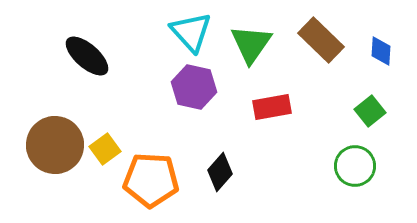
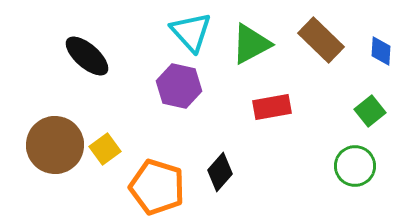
green triangle: rotated 27 degrees clockwise
purple hexagon: moved 15 px left, 1 px up
orange pentagon: moved 6 px right, 7 px down; rotated 14 degrees clockwise
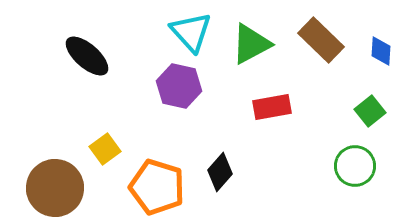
brown circle: moved 43 px down
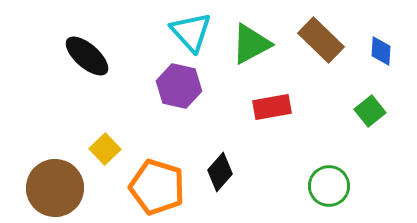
yellow square: rotated 8 degrees counterclockwise
green circle: moved 26 px left, 20 px down
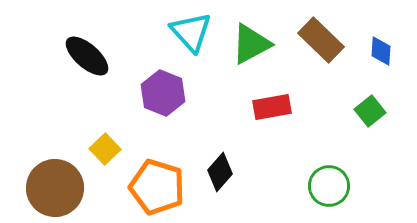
purple hexagon: moved 16 px left, 7 px down; rotated 9 degrees clockwise
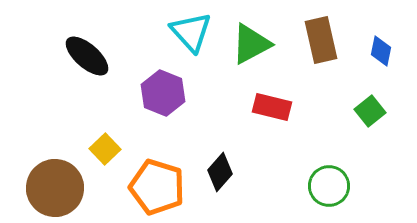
brown rectangle: rotated 33 degrees clockwise
blue diamond: rotated 8 degrees clockwise
red rectangle: rotated 24 degrees clockwise
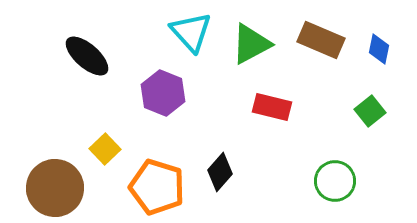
brown rectangle: rotated 54 degrees counterclockwise
blue diamond: moved 2 px left, 2 px up
green circle: moved 6 px right, 5 px up
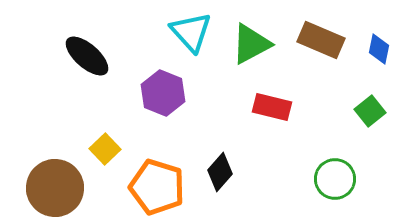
green circle: moved 2 px up
